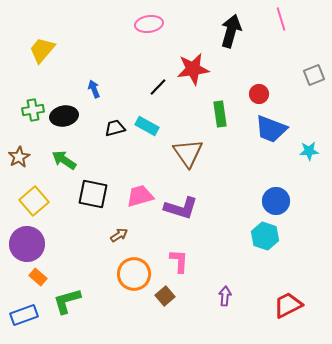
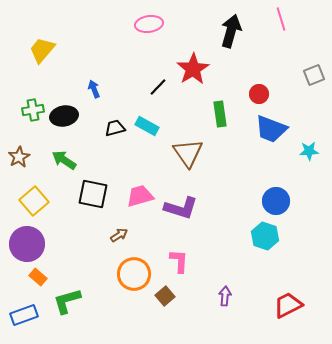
red star: rotated 24 degrees counterclockwise
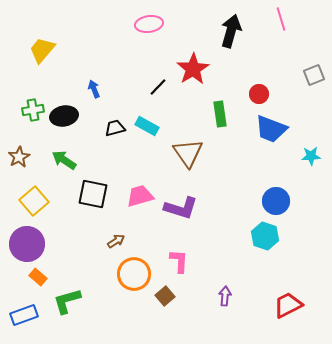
cyan star: moved 2 px right, 5 px down
brown arrow: moved 3 px left, 6 px down
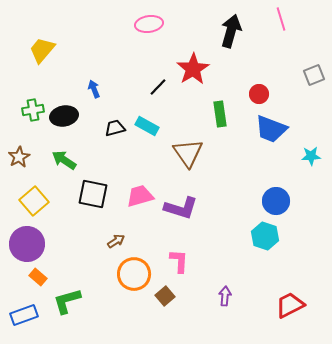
red trapezoid: moved 2 px right
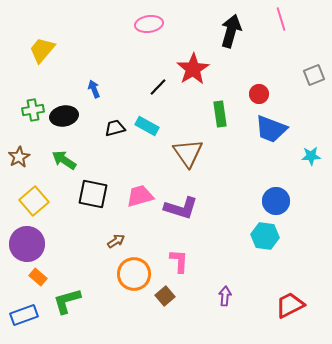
cyan hexagon: rotated 12 degrees counterclockwise
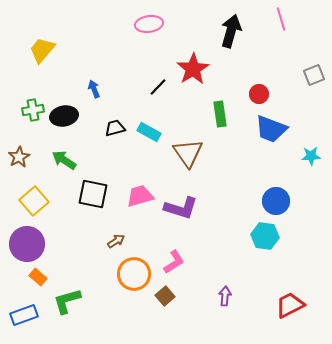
cyan rectangle: moved 2 px right, 6 px down
pink L-shape: moved 5 px left, 1 px down; rotated 55 degrees clockwise
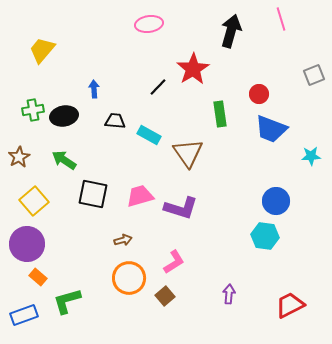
blue arrow: rotated 18 degrees clockwise
black trapezoid: moved 7 px up; rotated 20 degrees clockwise
cyan rectangle: moved 3 px down
brown arrow: moved 7 px right, 1 px up; rotated 18 degrees clockwise
orange circle: moved 5 px left, 4 px down
purple arrow: moved 4 px right, 2 px up
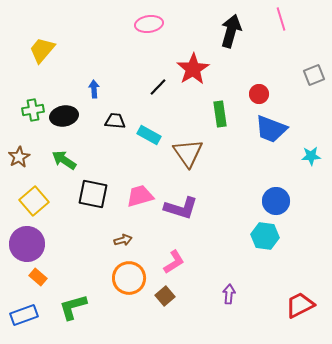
green L-shape: moved 6 px right, 6 px down
red trapezoid: moved 10 px right
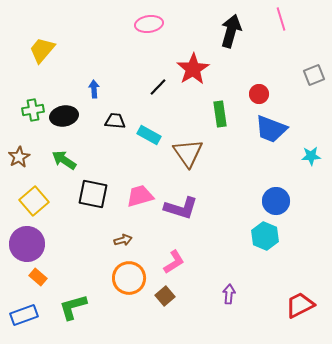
cyan hexagon: rotated 16 degrees clockwise
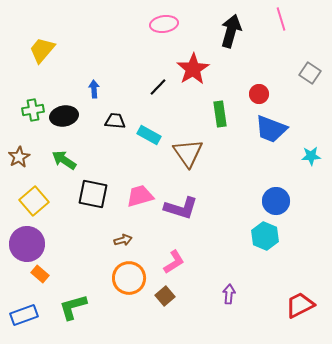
pink ellipse: moved 15 px right
gray square: moved 4 px left, 2 px up; rotated 35 degrees counterclockwise
orange rectangle: moved 2 px right, 3 px up
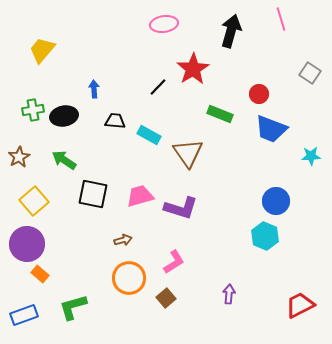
green rectangle: rotated 60 degrees counterclockwise
brown square: moved 1 px right, 2 px down
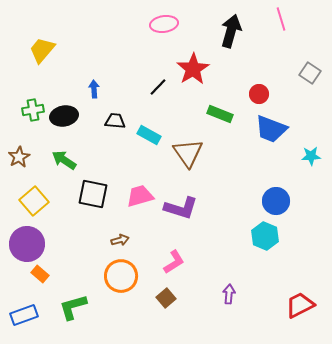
brown arrow: moved 3 px left
orange circle: moved 8 px left, 2 px up
